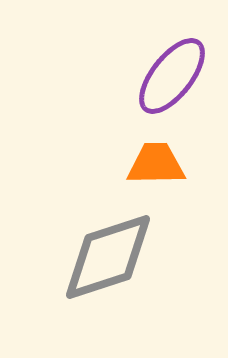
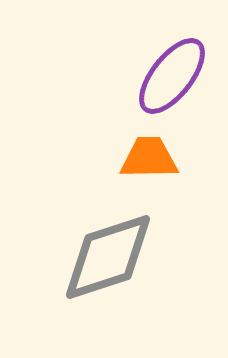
orange trapezoid: moved 7 px left, 6 px up
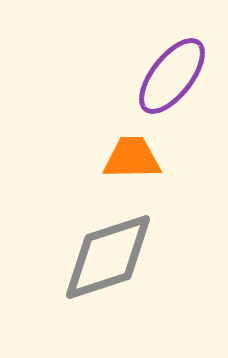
orange trapezoid: moved 17 px left
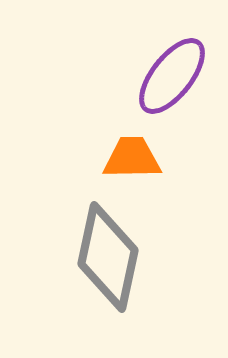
gray diamond: rotated 60 degrees counterclockwise
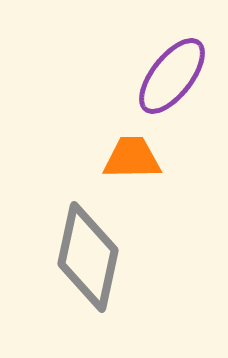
gray diamond: moved 20 px left
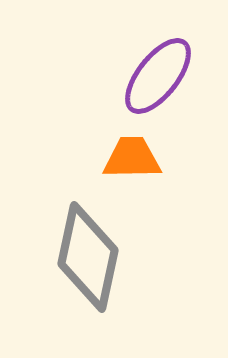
purple ellipse: moved 14 px left
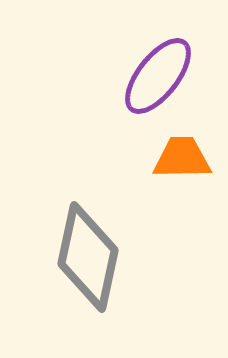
orange trapezoid: moved 50 px right
